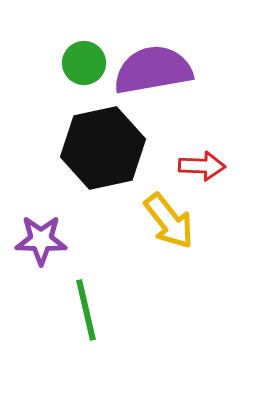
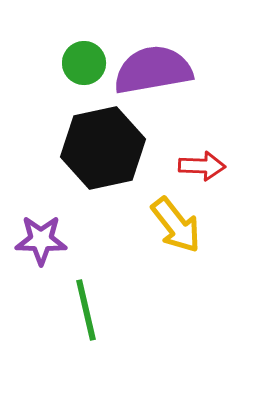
yellow arrow: moved 7 px right, 4 px down
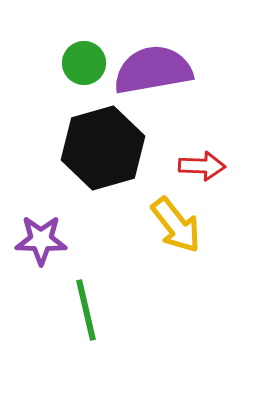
black hexagon: rotated 4 degrees counterclockwise
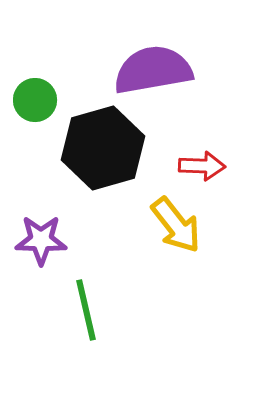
green circle: moved 49 px left, 37 px down
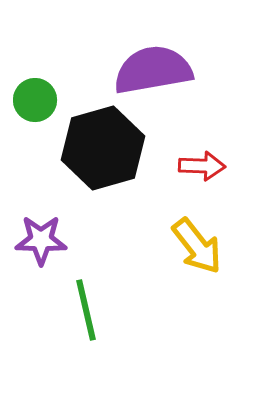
yellow arrow: moved 21 px right, 21 px down
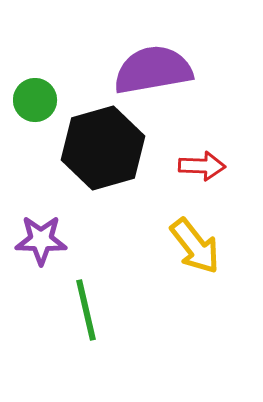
yellow arrow: moved 2 px left
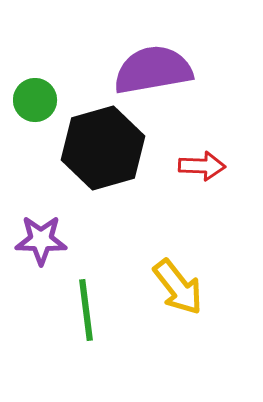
yellow arrow: moved 17 px left, 41 px down
green line: rotated 6 degrees clockwise
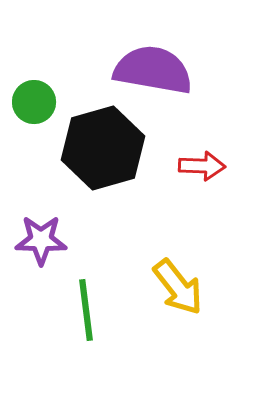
purple semicircle: rotated 20 degrees clockwise
green circle: moved 1 px left, 2 px down
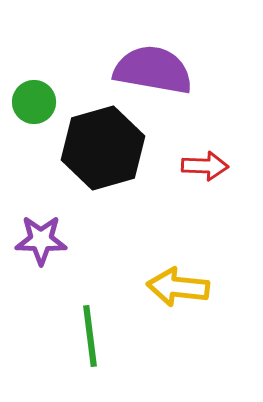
red arrow: moved 3 px right
yellow arrow: rotated 134 degrees clockwise
green line: moved 4 px right, 26 px down
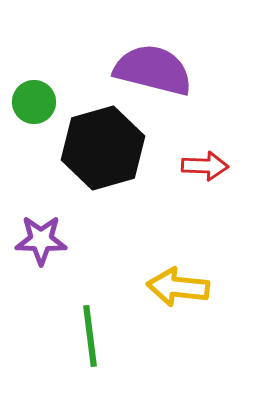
purple semicircle: rotated 4 degrees clockwise
